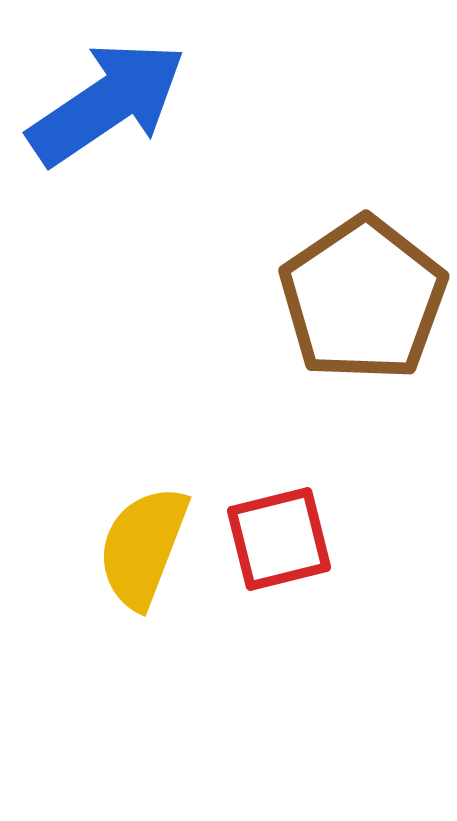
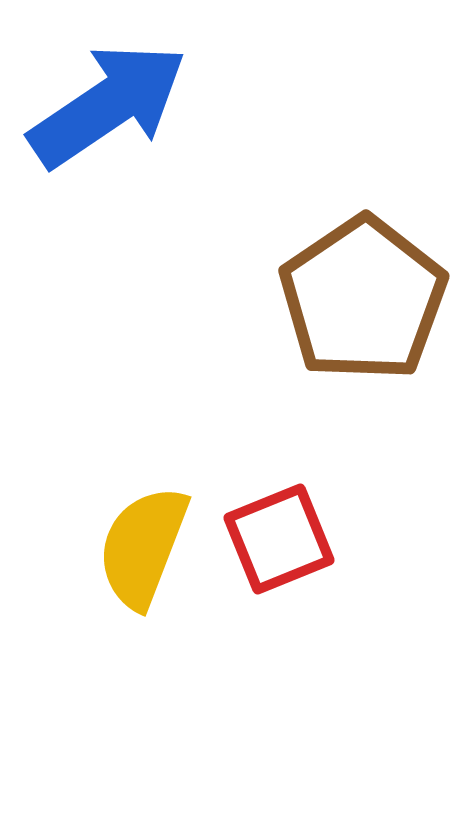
blue arrow: moved 1 px right, 2 px down
red square: rotated 8 degrees counterclockwise
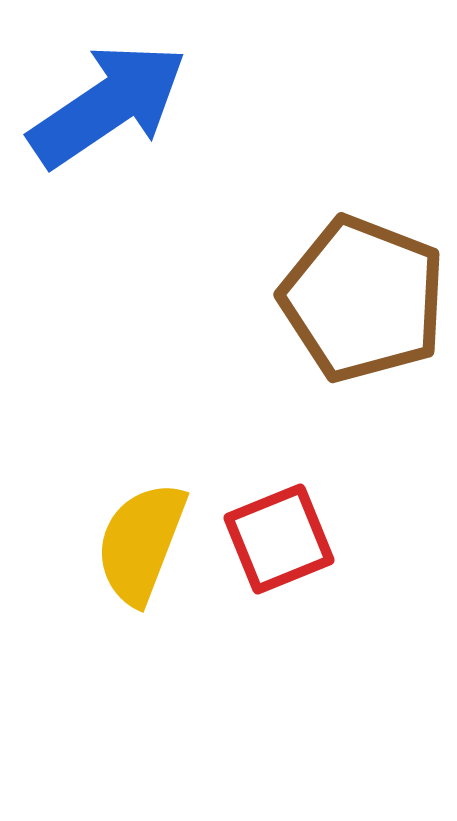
brown pentagon: rotated 17 degrees counterclockwise
yellow semicircle: moved 2 px left, 4 px up
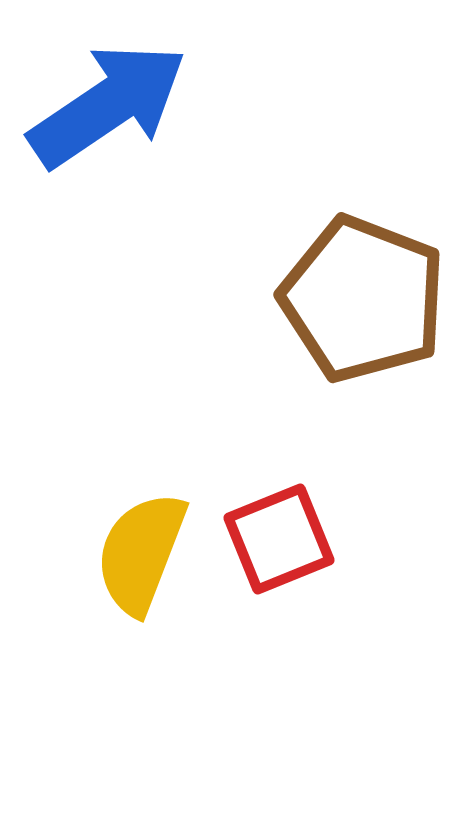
yellow semicircle: moved 10 px down
